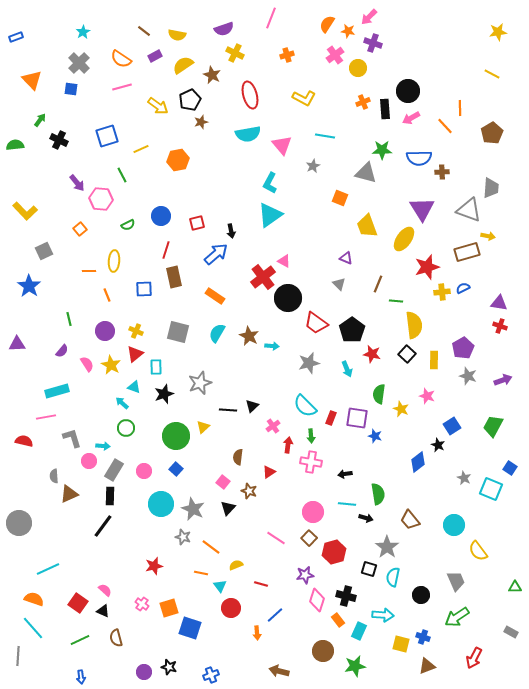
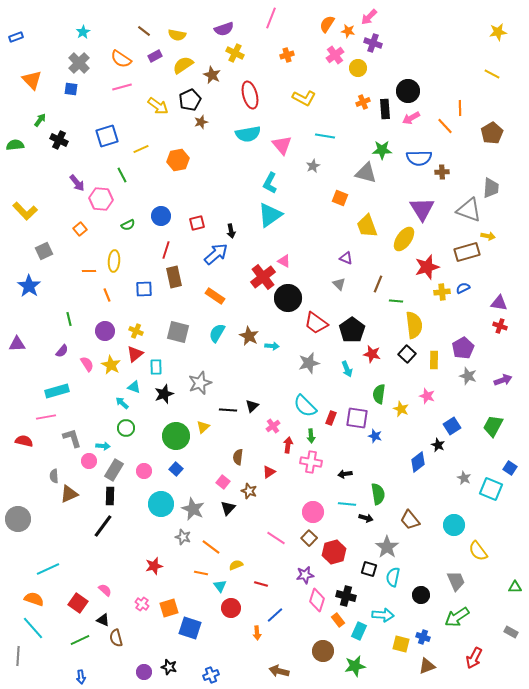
gray circle at (19, 523): moved 1 px left, 4 px up
black triangle at (103, 611): moved 9 px down
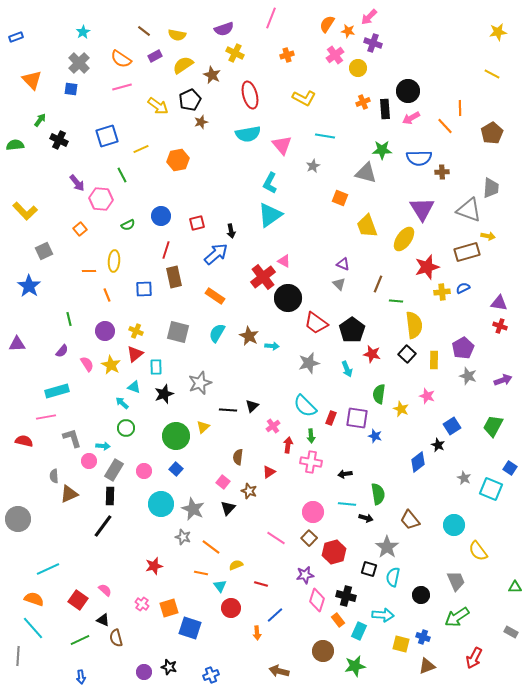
purple triangle at (346, 258): moved 3 px left, 6 px down
red square at (78, 603): moved 3 px up
